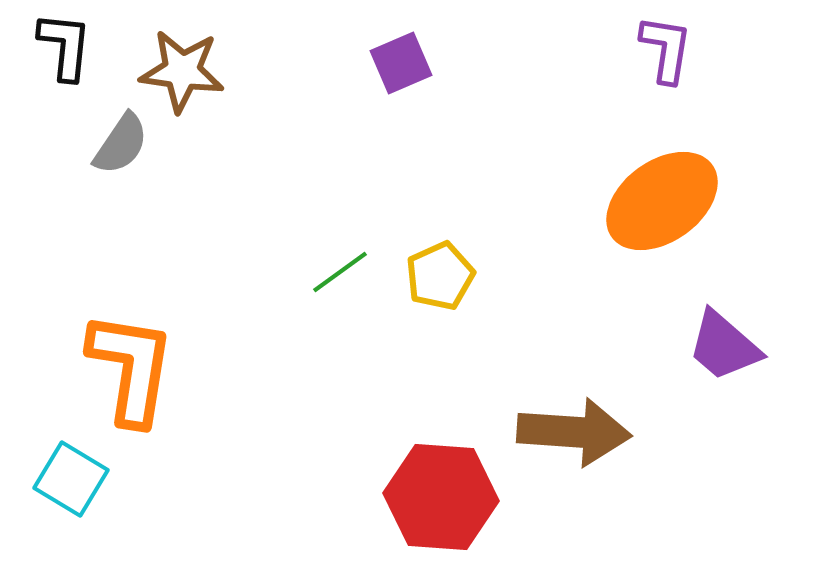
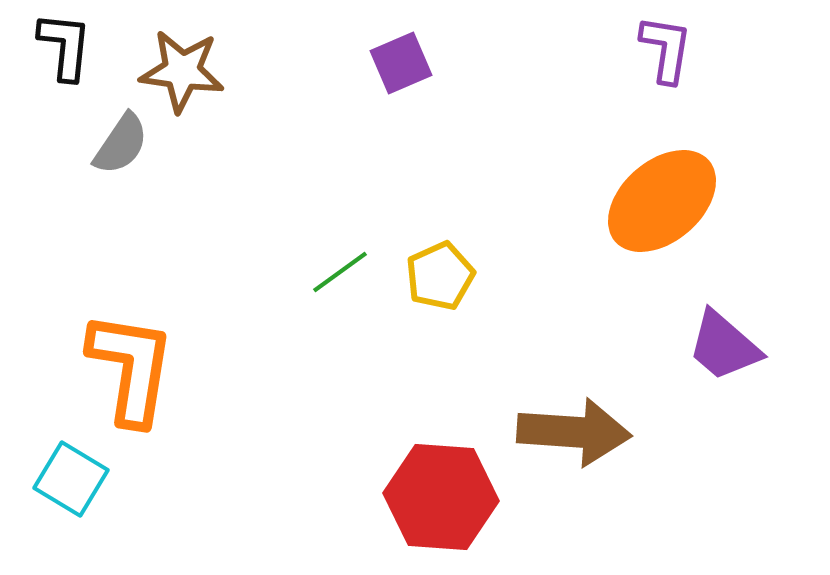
orange ellipse: rotated 5 degrees counterclockwise
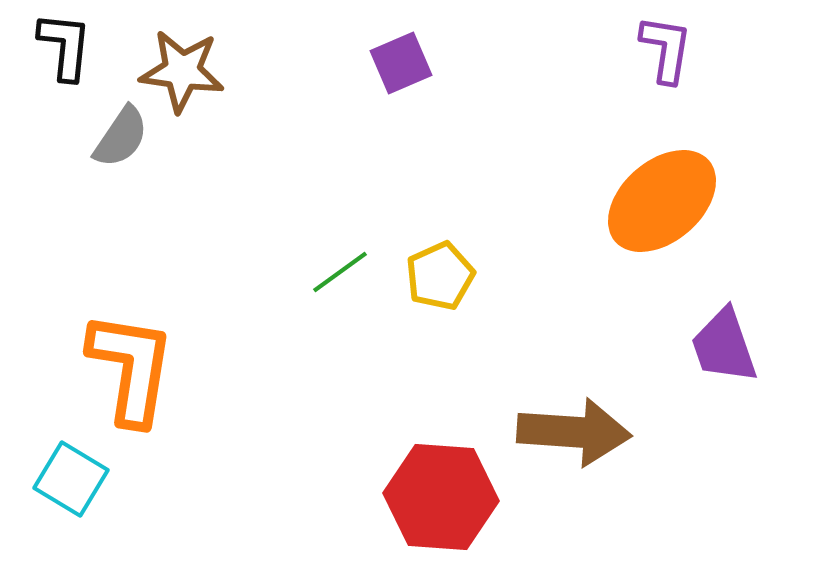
gray semicircle: moved 7 px up
purple trapezoid: rotated 30 degrees clockwise
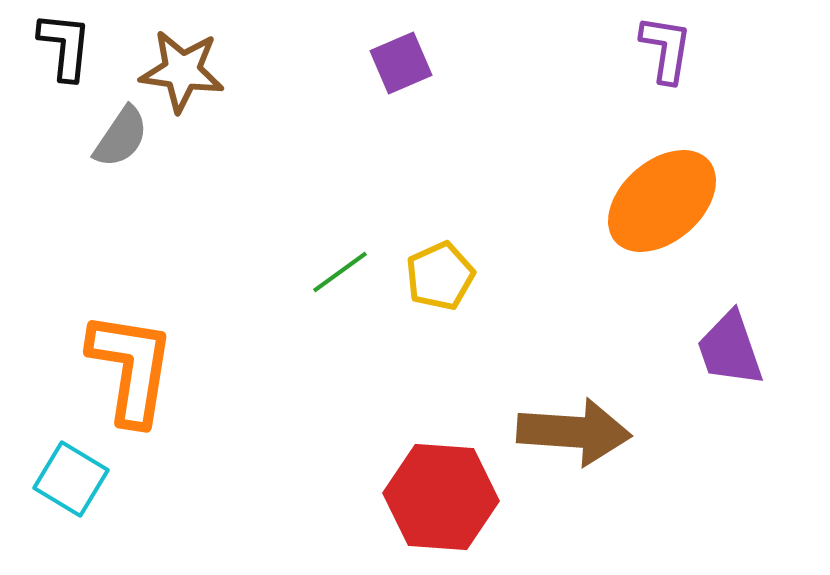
purple trapezoid: moved 6 px right, 3 px down
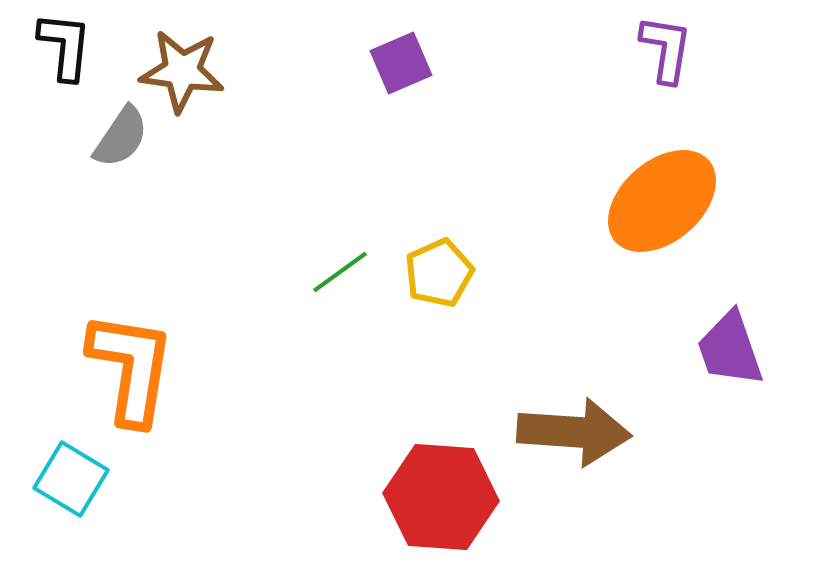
yellow pentagon: moved 1 px left, 3 px up
